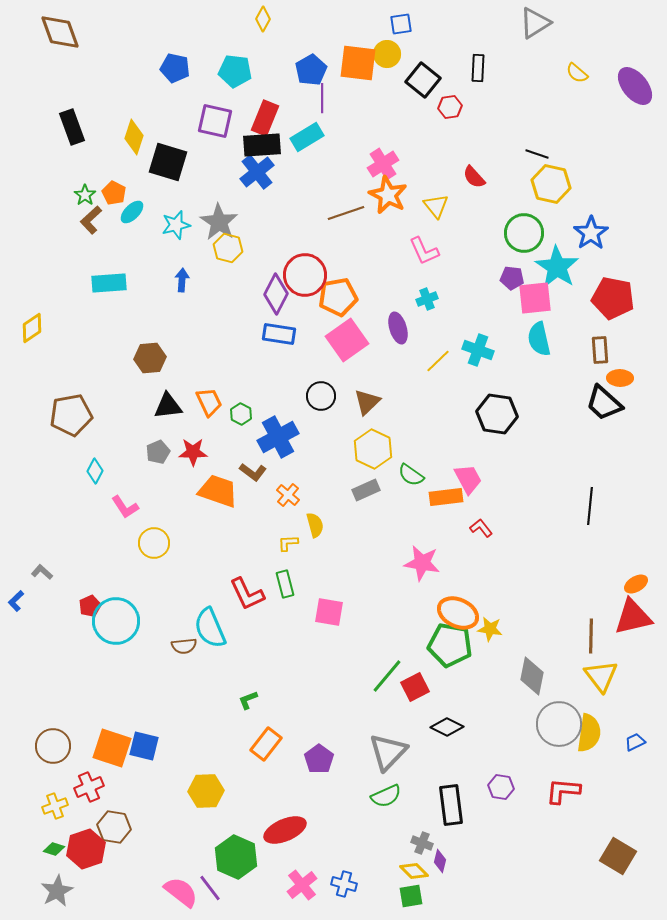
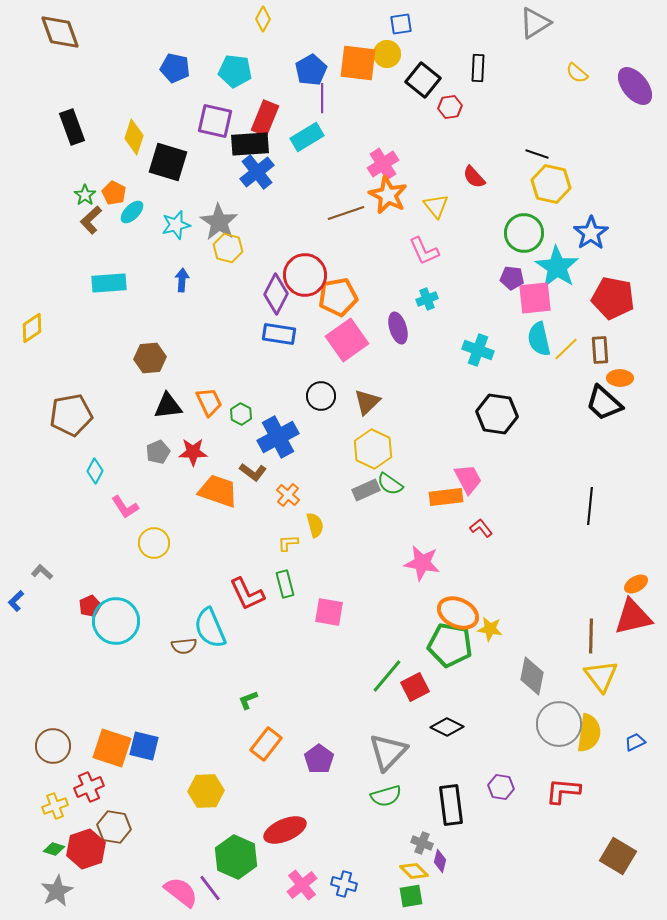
black rectangle at (262, 145): moved 12 px left, 1 px up
yellow line at (438, 361): moved 128 px right, 12 px up
green semicircle at (411, 475): moved 21 px left, 9 px down
green semicircle at (386, 796): rotated 8 degrees clockwise
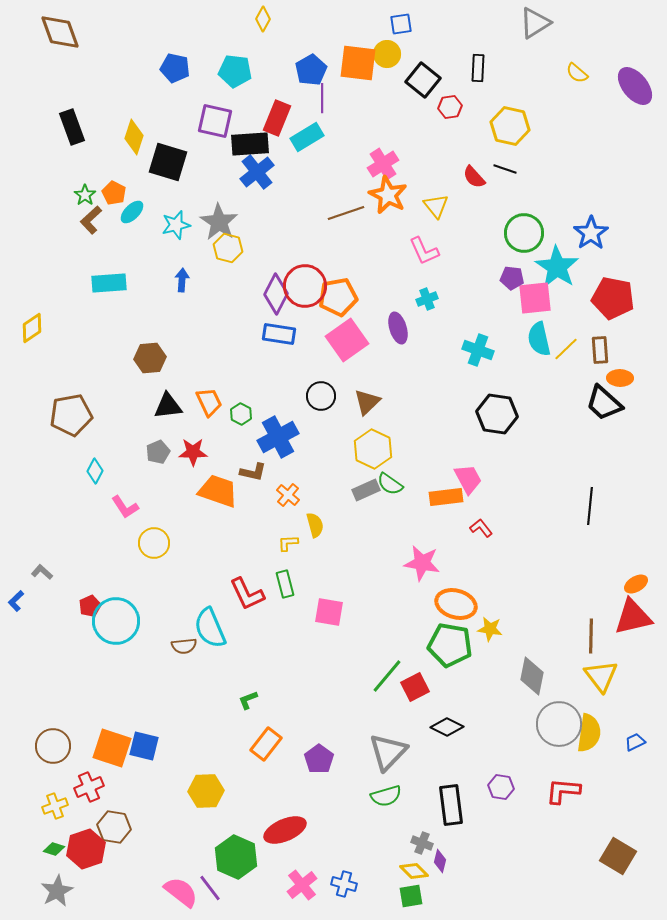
red rectangle at (265, 118): moved 12 px right
black line at (537, 154): moved 32 px left, 15 px down
yellow hexagon at (551, 184): moved 41 px left, 58 px up
red circle at (305, 275): moved 11 px down
brown L-shape at (253, 472): rotated 24 degrees counterclockwise
orange ellipse at (458, 613): moved 2 px left, 9 px up; rotated 9 degrees counterclockwise
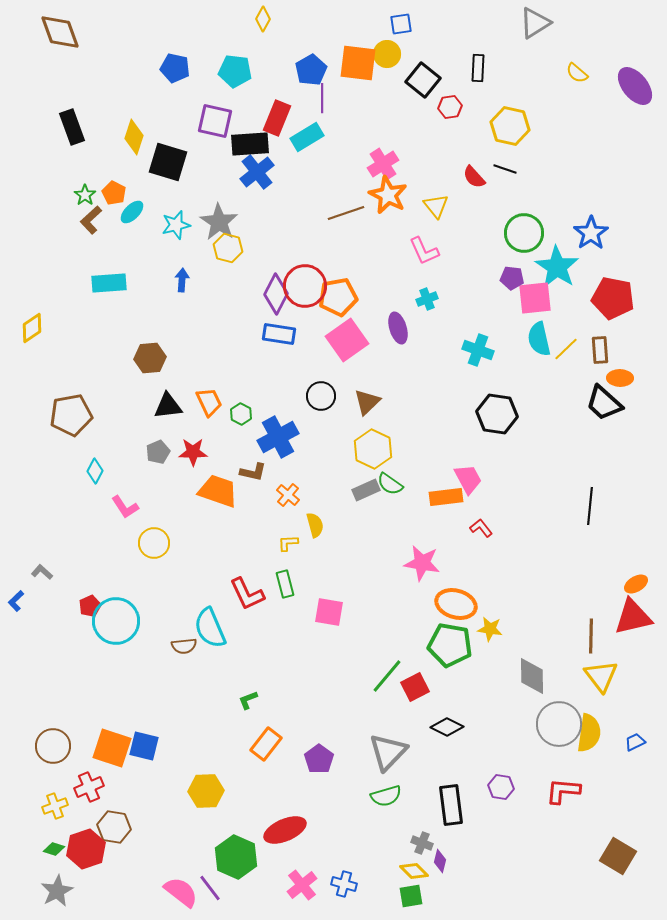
gray diamond at (532, 676): rotated 12 degrees counterclockwise
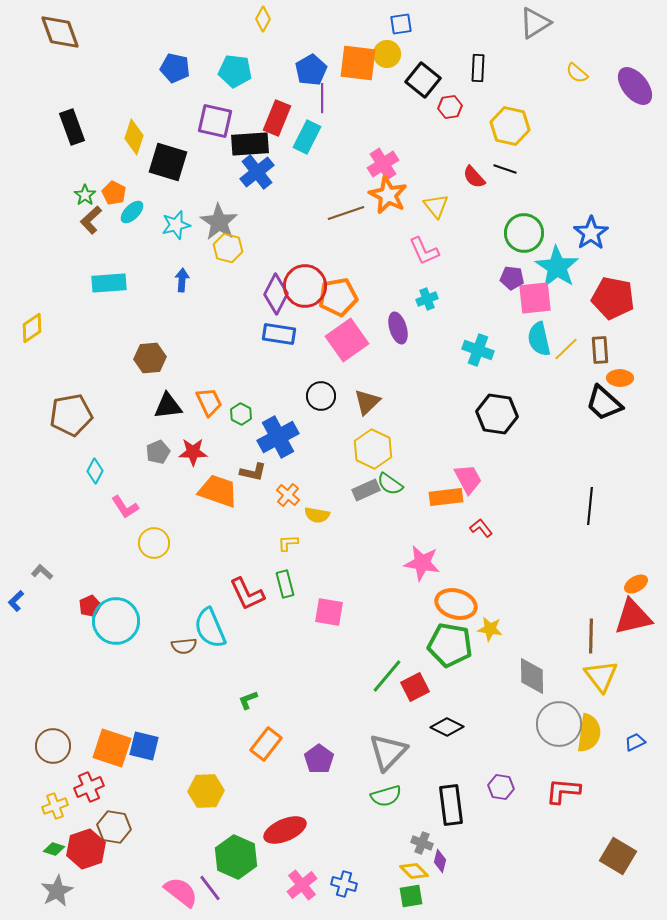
cyan rectangle at (307, 137): rotated 32 degrees counterclockwise
yellow semicircle at (315, 525): moved 2 px right, 10 px up; rotated 115 degrees clockwise
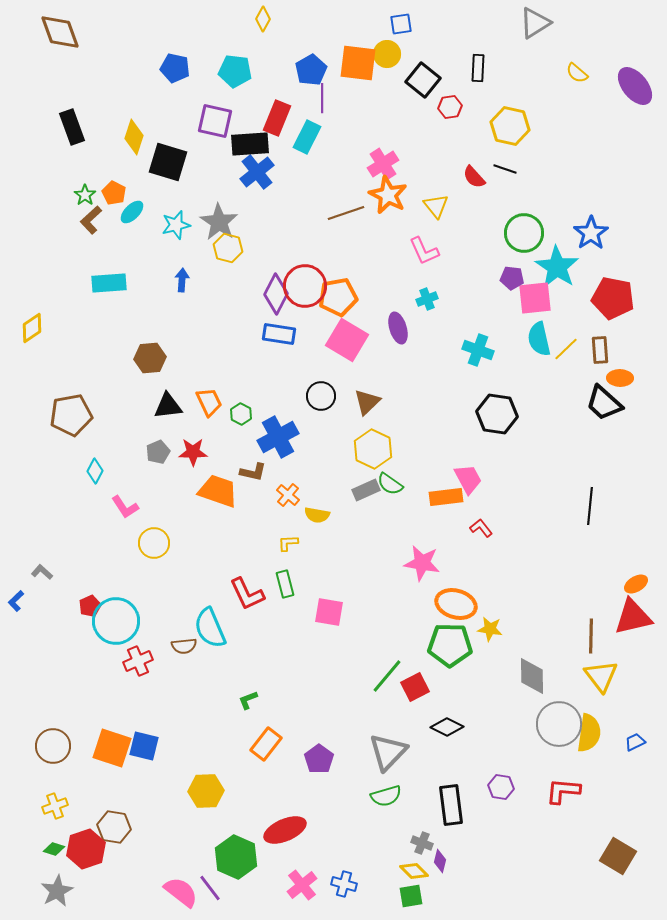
pink square at (347, 340): rotated 24 degrees counterclockwise
green pentagon at (450, 645): rotated 9 degrees counterclockwise
red cross at (89, 787): moved 49 px right, 126 px up
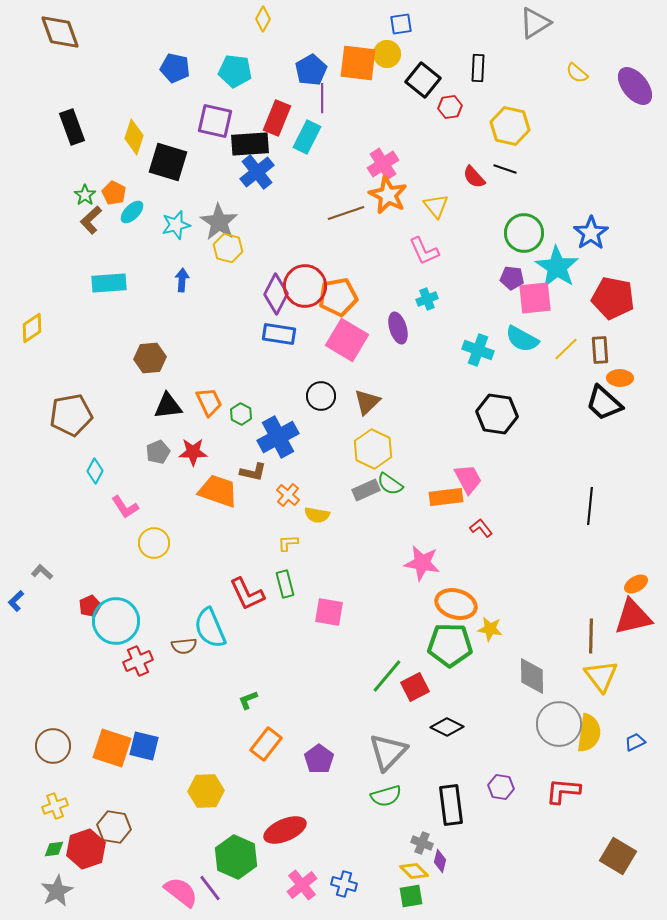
cyan semicircle at (539, 339): moved 17 px left; rotated 48 degrees counterclockwise
green diamond at (54, 849): rotated 25 degrees counterclockwise
